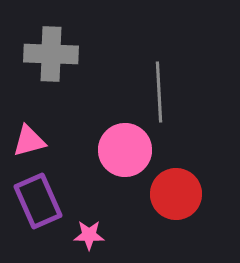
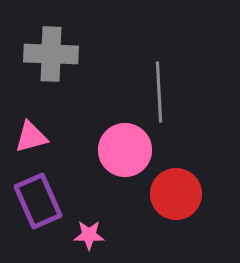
pink triangle: moved 2 px right, 4 px up
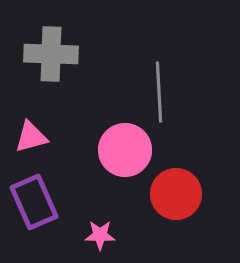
purple rectangle: moved 4 px left, 1 px down
pink star: moved 11 px right
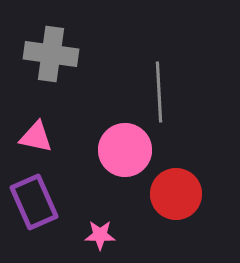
gray cross: rotated 6 degrees clockwise
pink triangle: moved 5 px right; rotated 27 degrees clockwise
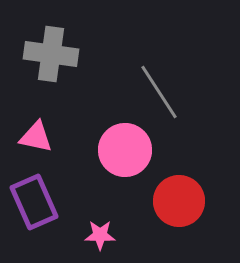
gray line: rotated 30 degrees counterclockwise
red circle: moved 3 px right, 7 px down
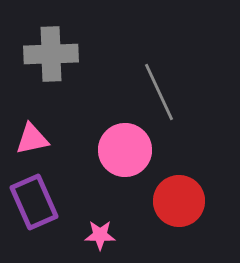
gray cross: rotated 10 degrees counterclockwise
gray line: rotated 8 degrees clockwise
pink triangle: moved 4 px left, 2 px down; rotated 24 degrees counterclockwise
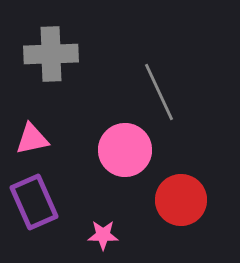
red circle: moved 2 px right, 1 px up
pink star: moved 3 px right
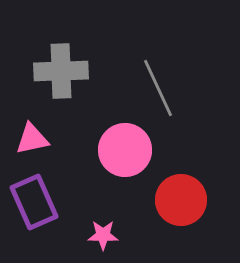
gray cross: moved 10 px right, 17 px down
gray line: moved 1 px left, 4 px up
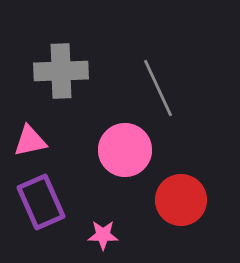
pink triangle: moved 2 px left, 2 px down
purple rectangle: moved 7 px right
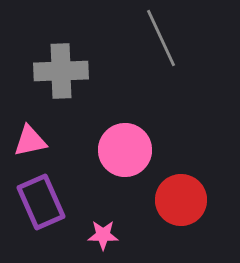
gray line: moved 3 px right, 50 px up
